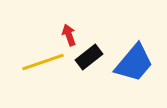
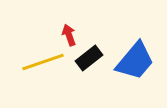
black rectangle: moved 1 px down
blue trapezoid: moved 1 px right, 2 px up
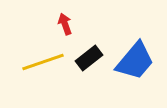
red arrow: moved 4 px left, 11 px up
